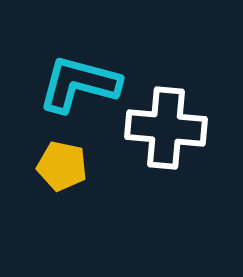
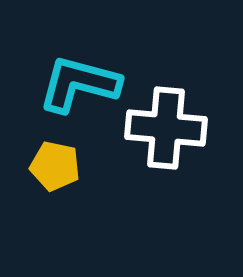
yellow pentagon: moved 7 px left
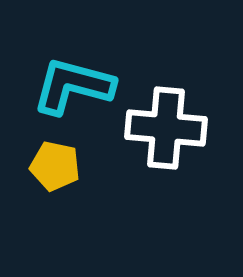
cyan L-shape: moved 6 px left, 2 px down
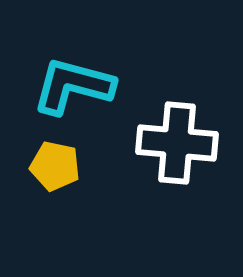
white cross: moved 11 px right, 15 px down
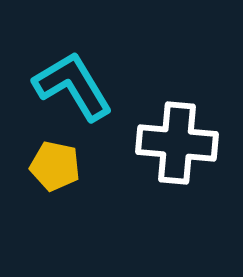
cyan L-shape: rotated 44 degrees clockwise
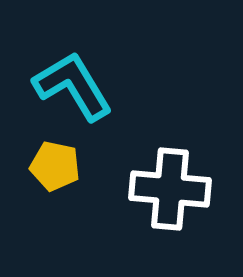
white cross: moved 7 px left, 46 px down
